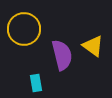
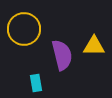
yellow triangle: moved 1 px right; rotated 35 degrees counterclockwise
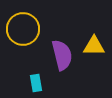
yellow circle: moved 1 px left
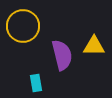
yellow circle: moved 3 px up
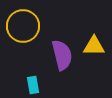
cyan rectangle: moved 3 px left, 2 px down
